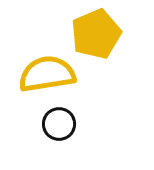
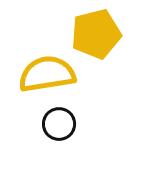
yellow pentagon: rotated 9 degrees clockwise
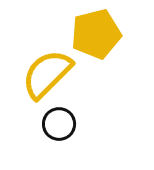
yellow semicircle: rotated 36 degrees counterclockwise
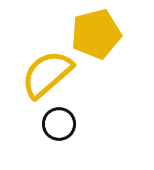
yellow semicircle: rotated 4 degrees clockwise
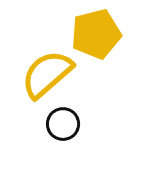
black circle: moved 4 px right
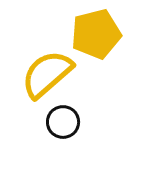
black circle: moved 2 px up
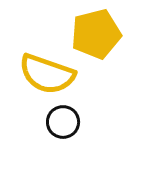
yellow semicircle: rotated 120 degrees counterclockwise
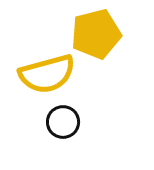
yellow semicircle: rotated 34 degrees counterclockwise
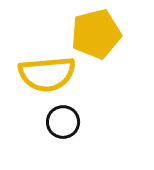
yellow semicircle: rotated 10 degrees clockwise
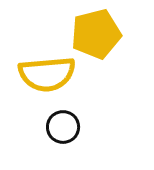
black circle: moved 5 px down
